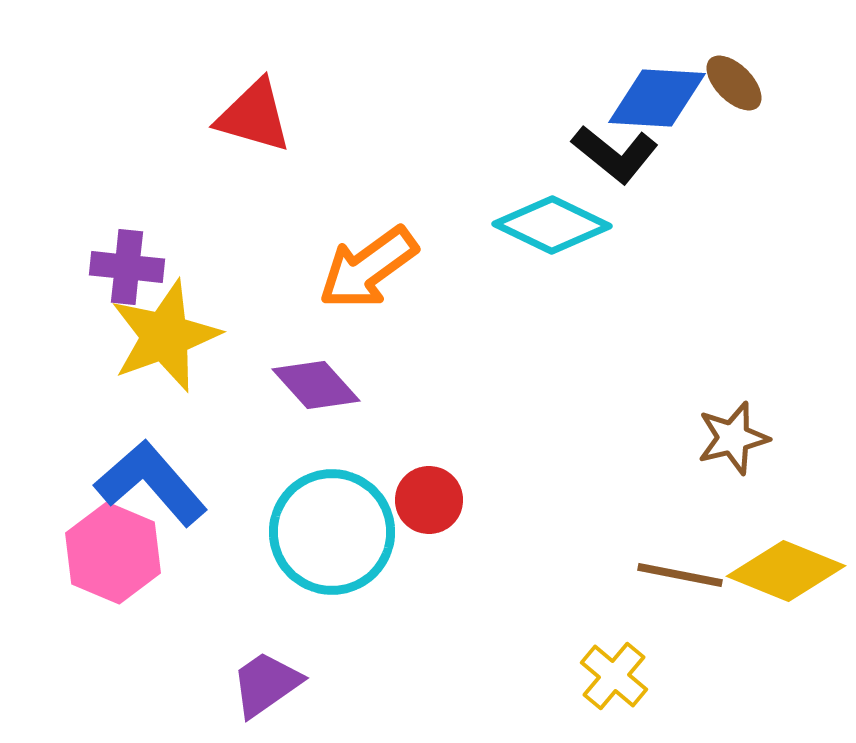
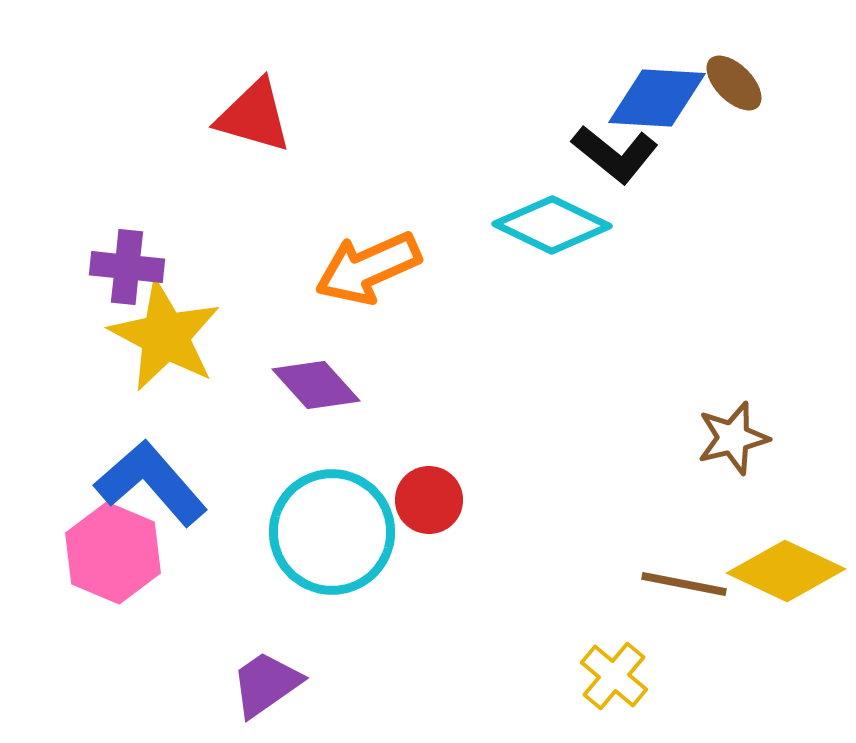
orange arrow: rotated 12 degrees clockwise
yellow star: rotated 24 degrees counterclockwise
yellow diamond: rotated 3 degrees clockwise
brown line: moved 4 px right, 9 px down
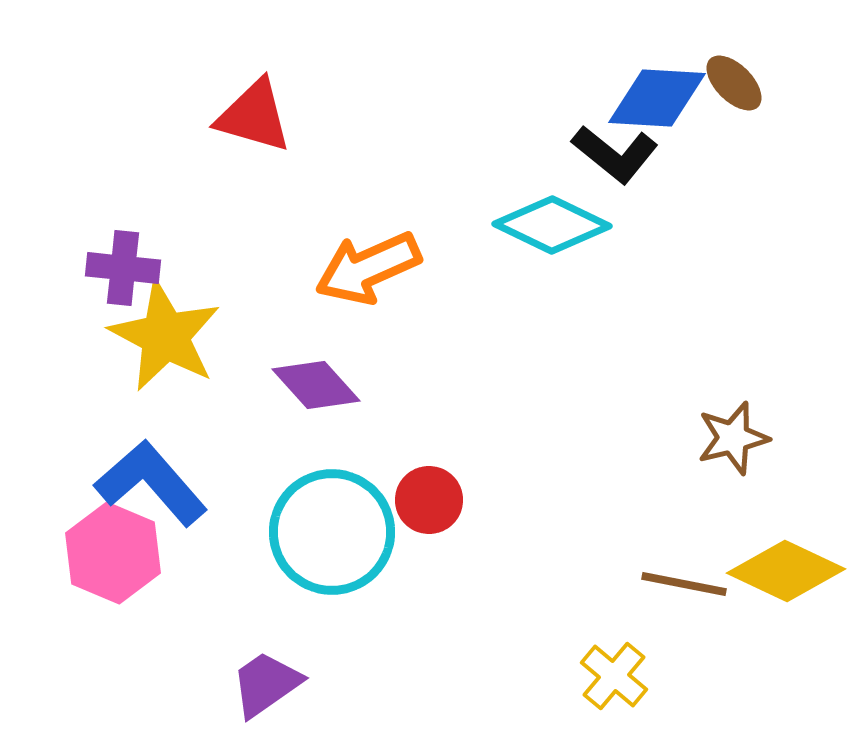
purple cross: moved 4 px left, 1 px down
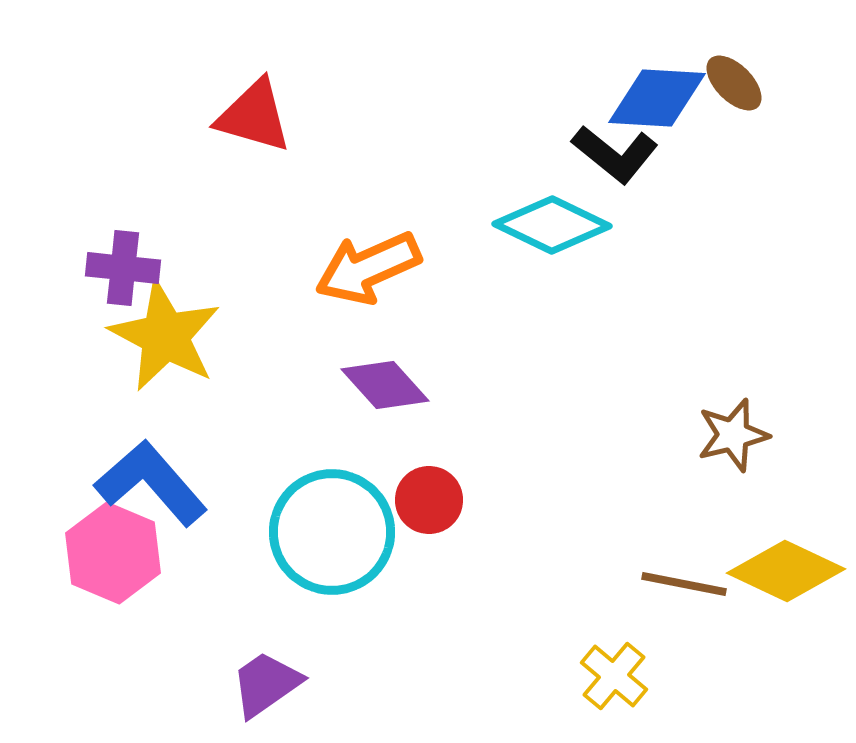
purple diamond: moved 69 px right
brown star: moved 3 px up
